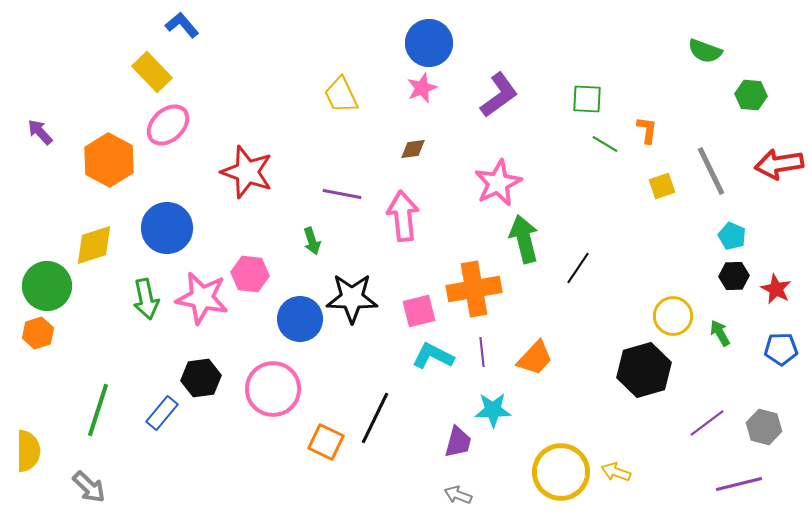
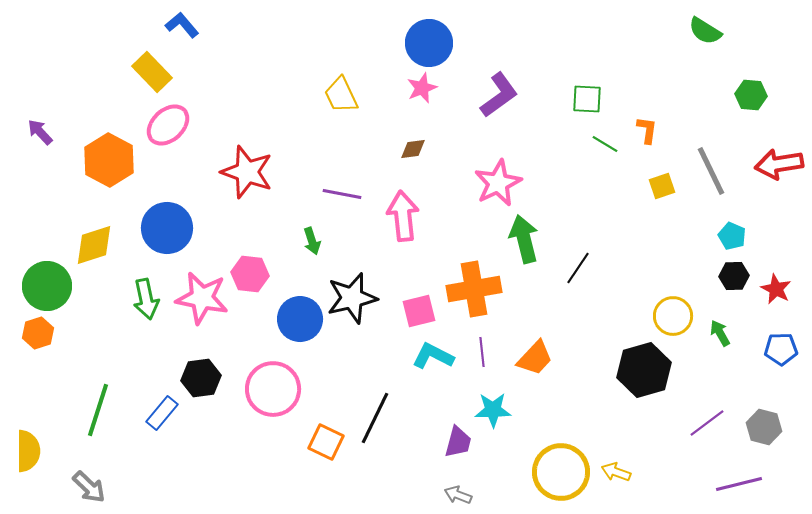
green semicircle at (705, 51): moved 20 px up; rotated 12 degrees clockwise
black star at (352, 298): rotated 15 degrees counterclockwise
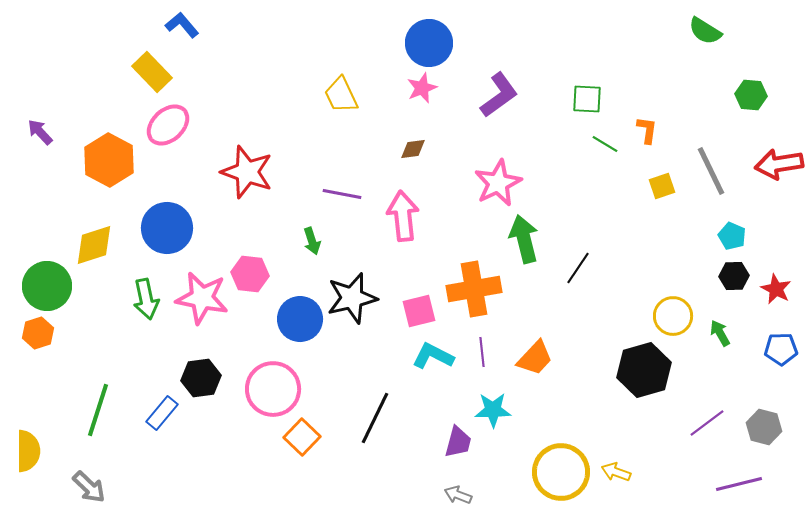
orange square at (326, 442): moved 24 px left, 5 px up; rotated 18 degrees clockwise
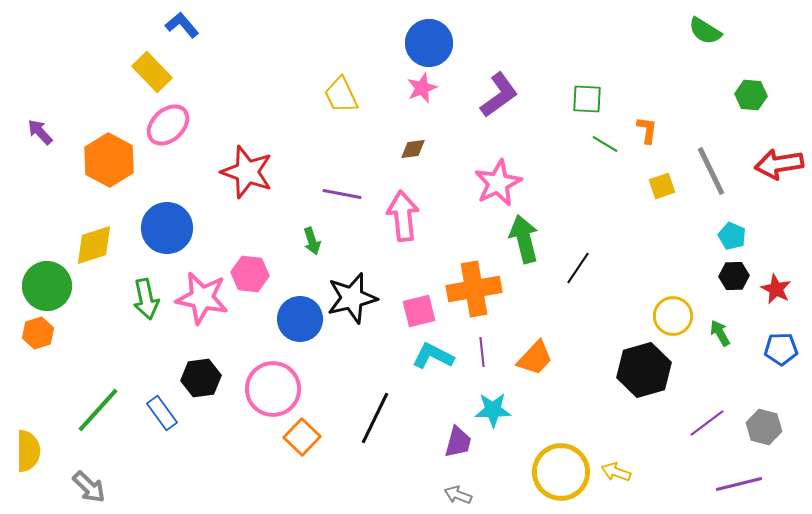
green line at (98, 410): rotated 24 degrees clockwise
blue rectangle at (162, 413): rotated 76 degrees counterclockwise
